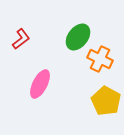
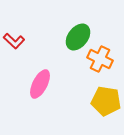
red L-shape: moved 7 px left, 2 px down; rotated 80 degrees clockwise
yellow pentagon: rotated 20 degrees counterclockwise
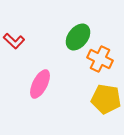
yellow pentagon: moved 2 px up
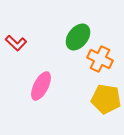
red L-shape: moved 2 px right, 2 px down
pink ellipse: moved 1 px right, 2 px down
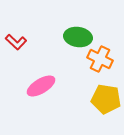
green ellipse: rotated 60 degrees clockwise
red L-shape: moved 1 px up
pink ellipse: rotated 32 degrees clockwise
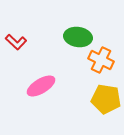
orange cross: moved 1 px right, 1 px down
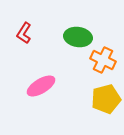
red L-shape: moved 8 px right, 9 px up; rotated 80 degrees clockwise
orange cross: moved 2 px right
yellow pentagon: rotated 24 degrees counterclockwise
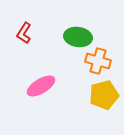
orange cross: moved 5 px left, 1 px down; rotated 10 degrees counterclockwise
yellow pentagon: moved 2 px left, 4 px up
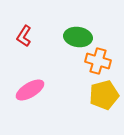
red L-shape: moved 3 px down
pink ellipse: moved 11 px left, 4 px down
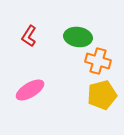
red L-shape: moved 5 px right
yellow pentagon: moved 2 px left
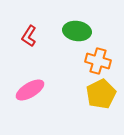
green ellipse: moved 1 px left, 6 px up
yellow pentagon: moved 1 px left, 1 px up; rotated 12 degrees counterclockwise
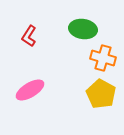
green ellipse: moved 6 px right, 2 px up
orange cross: moved 5 px right, 3 px up
yellow pentagon: rotated 16 degrees counterclockwise
